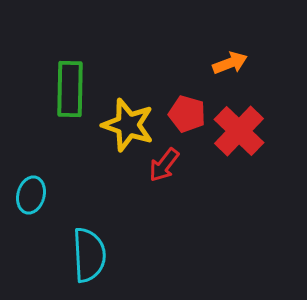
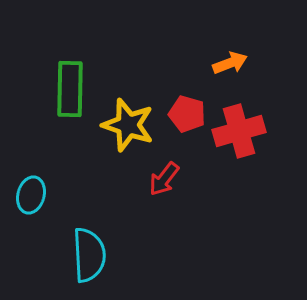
red cross: rotated 30 degrees clockwise
red arrow: moved 14 px down
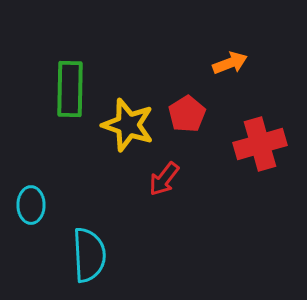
red pentagon: rotated 24 degrees clockwise
red cross: moved 21 px right, 13 px down
cyan ellipse: moved 10 px down; rotated 15 degrees counterclockwise
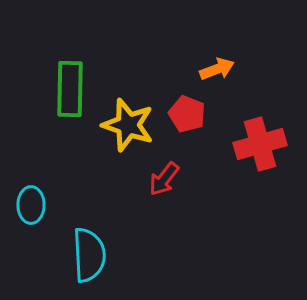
orange arrow: moved 13 px left, 6 px down
red pentagon: rotated 18 degrees counterclockwise
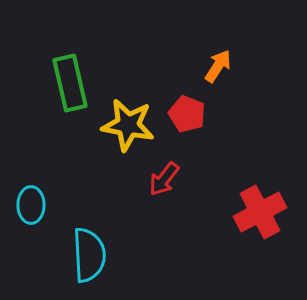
orange arrow: moved 1 px right, 3 px up; rotated 36 degrees counterclockwise
green rectangle: moved 6 px up; rotated 14 degrees counterclockwise
yellow star: rotated 8 degrees counterclockwise
red cross: moved 68 px down; rotated 12 degrees counterclockwise
